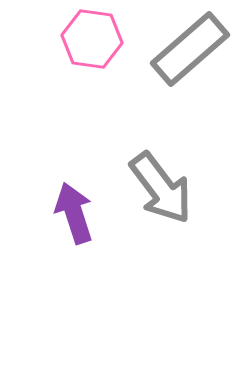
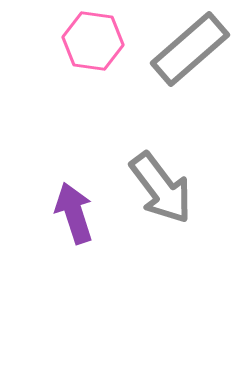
pink hexagon: moved 1 px right, 2 px down
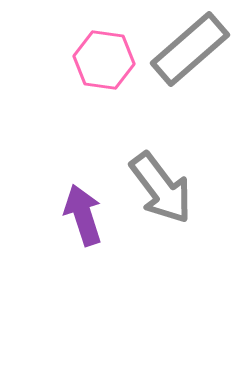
pink hexagon: moved 11 px right, 19 px down
purple arrow: moved 9 px right, 2 px down
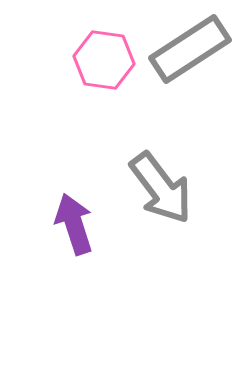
gray rectangle: rotated 8 degrees clockwise
purple arrow: moved 9 px left, 9 px down
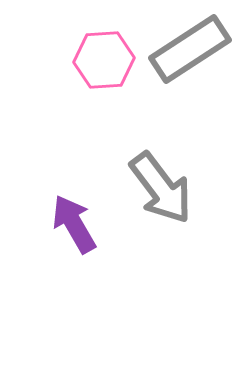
pink hexagon: rotated 12 degrees counterclockwise
purple arrow: rotated 12 degrees counterclockwise
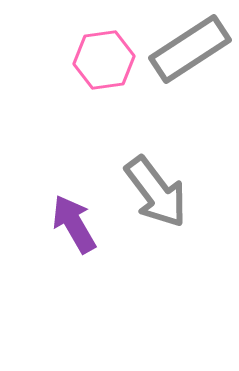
pink hexagon: rotated 4 degrees counterclockwise
gray arrow: moved 5 px left, 4 px down
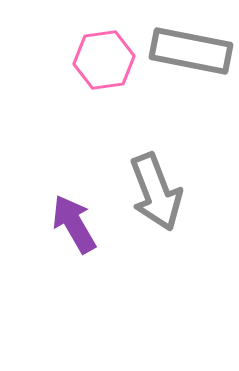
gray rectangle: moved 1 px right, 2 px down; rotated 44 degrees clockwise
gray arrow: rotated 16 degrees clockwise
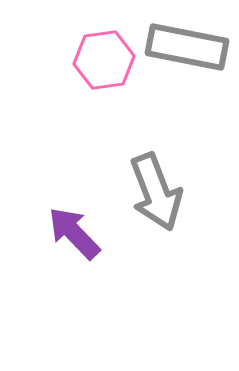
gray rectangle: moved 4 px left, 4 px up
purple arrow: moved 9 px down; rotated 14 degrees counterclockwise
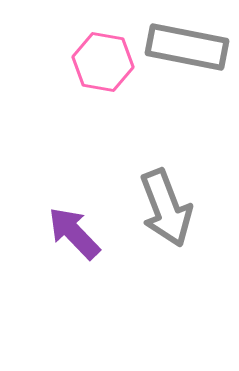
pink hexagon: moved 1 px left, 2 px down; rotated 18 degrees clockwise
gray arrow: moved 10 px right, 16 px down
